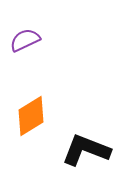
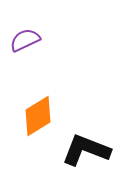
orange diamond: moved 7 px right
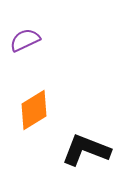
orange diamond: moved 4 px left, 6 px up
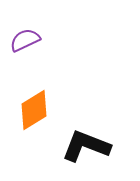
black L-shape: moved 4 px up
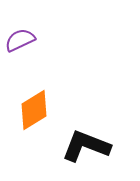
purple semicircle: moved 5 px left
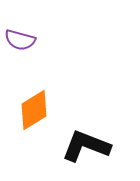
purple semicircle: rotated 140 degrees counterclockwise
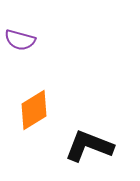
black L-shape: moved 3 px right
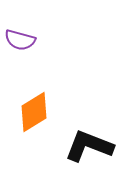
orange diamond: moved 2 px down
